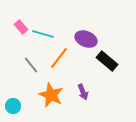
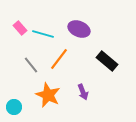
pink rectangle: moved 1 px left, 1 px down
purple ellipse: moved 7 px left, 10 px up
orange line: moved 1 px down
orange star: moved 3 px left
cyan circle: moved 1 px right, 1 px down
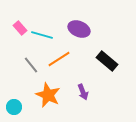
cyan line: moved 1 px left, 1 px down
orange line: rotated 20 degrees clockwise
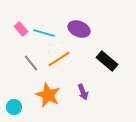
pink rectangle: moved 1 px right, 1 px down
cyan line: moved 2 px right, 2 px up
gray line: moved 2 px up
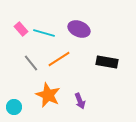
black rectangle: moved 1 px down; rotated 30 degrees counterclockwise
purple arrow: moved 3 px left, 9 px down
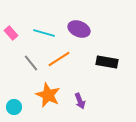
pink rectangle: moved 10 px left, 4 px down
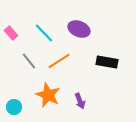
cyan line: rotated 30 degrees clockwise
orange line: moved 2 px down
gray line: moved 2 px left, 2 px up
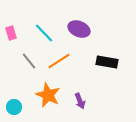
pink rectangle: rotated 24 degrees clockwise
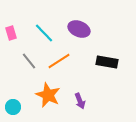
cyan circle: moved 1 px left
